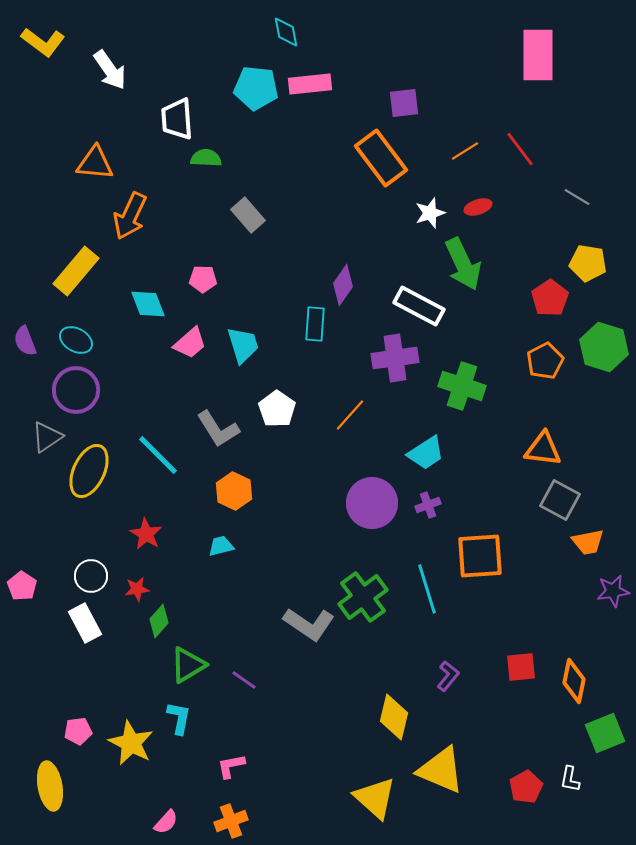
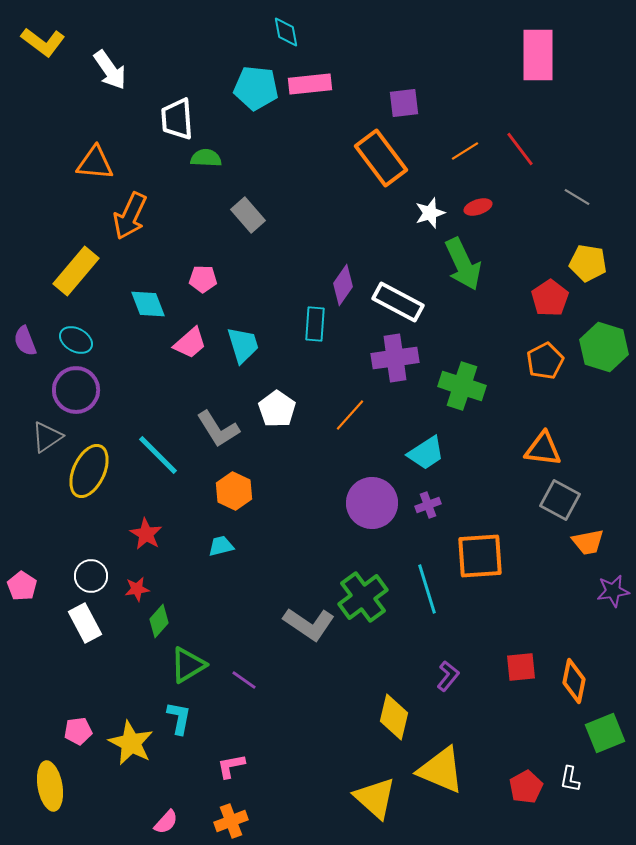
white rectangle at (419, 306): moved 21 px left, 4 px up
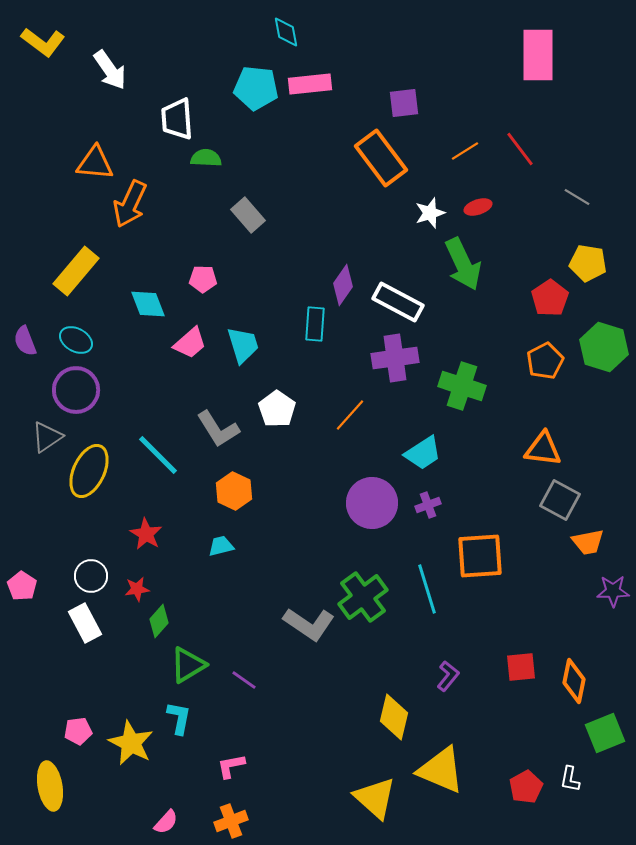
orange arrow at (130, 216): moved 12 px up
cyan trapezoid at (426, 453): moved 3 px left
purple star at (613, 591): rotated 8 degrees clockwise
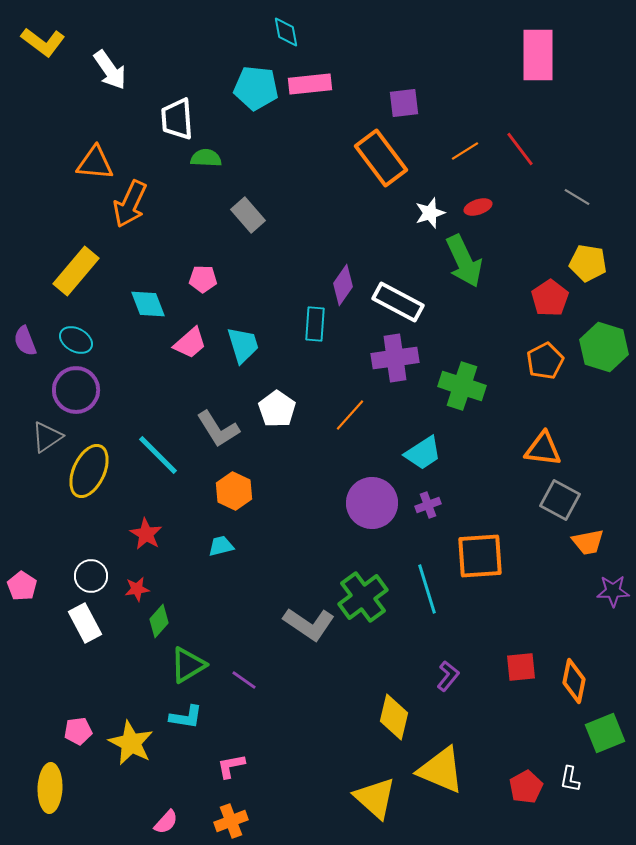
green arrow at (463, 264): moved 1 px right, 3 px up
cyan L-shape at (179, 718): moved 7 px right, 1 px up; rotated 88 degrees clockwise
yellow ellipse at (50, 786): moved 2 px down; rotated 12 degrees clockwise
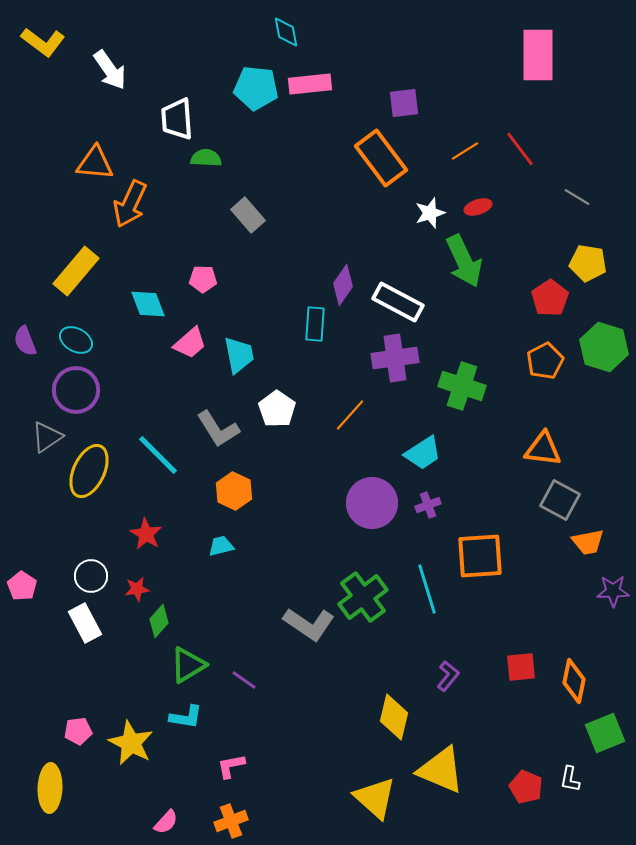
cyan trapezoid at (243, 345): moved 4 px left, 10 px down; rotated 6 degrees clockwise
red pentagon at (526, 787): rotated 20 degrees counterclockwise
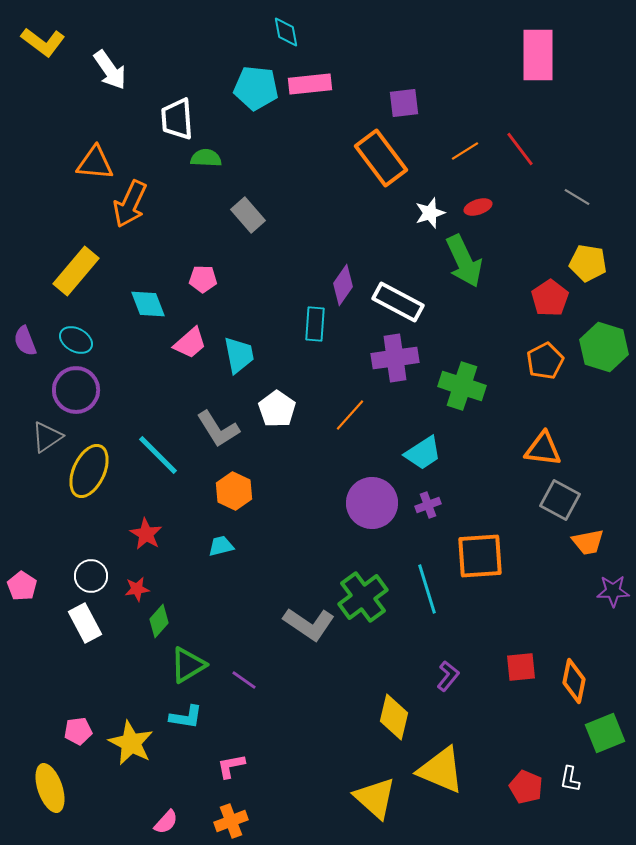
yellow ellipse at (50, 788): rotated 21 degrees counterclockwise
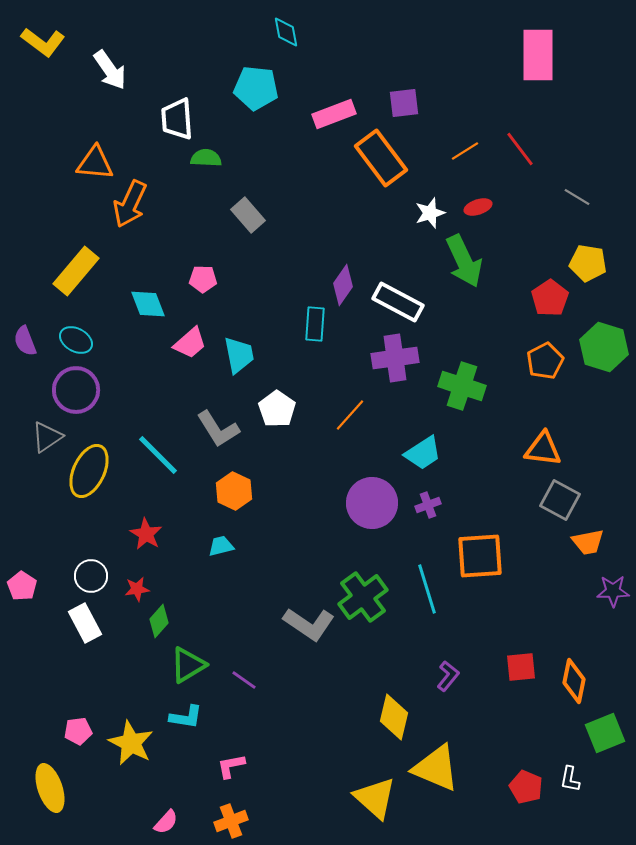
pink rectangle at (310, 84): moved 24 px right, 30 px down; rotated 15 degrees counterclockwise
yellow triangle at (441, 770): moved 5 px left, 2 px up
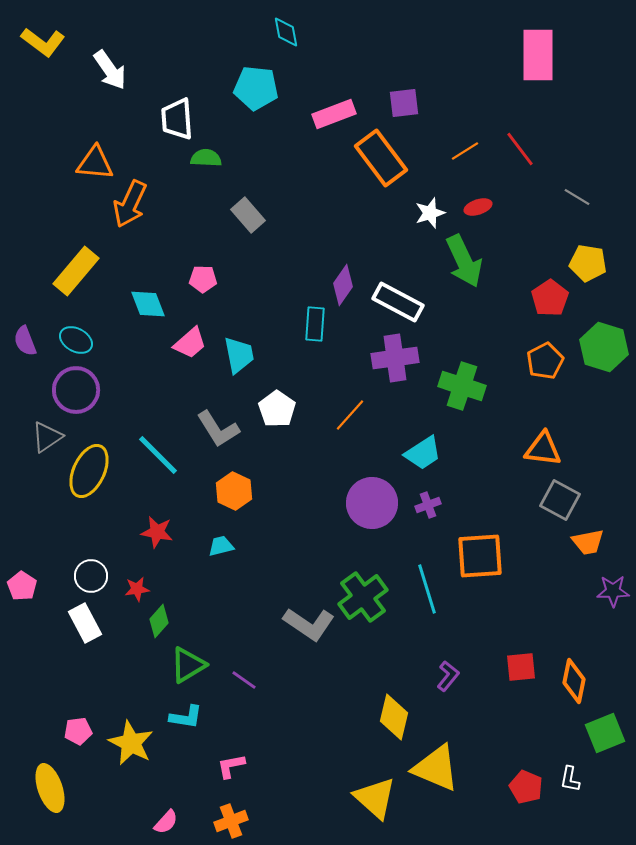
red star at (146, 534): moved 11 px right, 2 px up; rotated 20 degrees counterclockwise
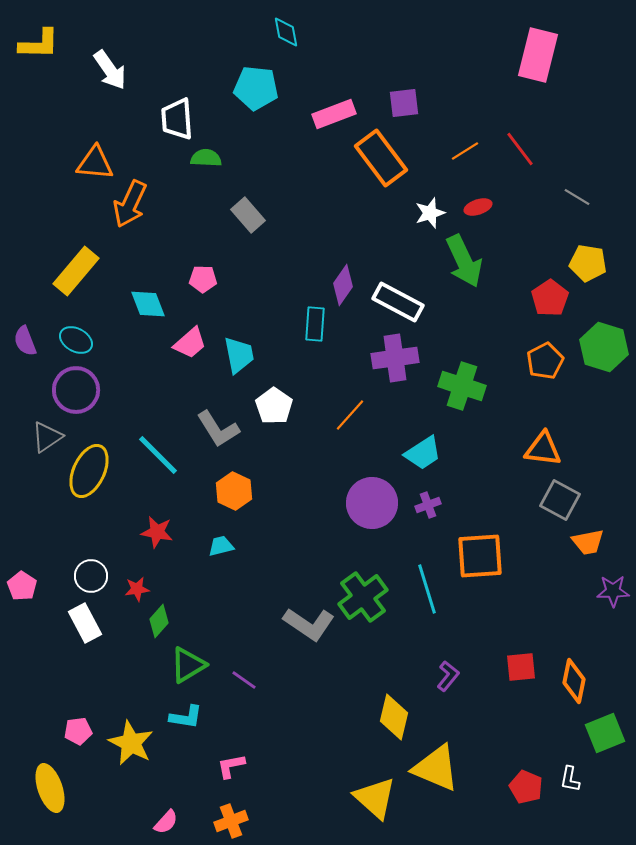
yellow L-shape at (43, 42): moved 4 px left, 2 px down; rotated 36 degrees counterclockwise
pink rectangle at (538, 55): rotated 14 degrees clockwise
white pentagon at (277, 409): moved 3 px left, 3 px up
